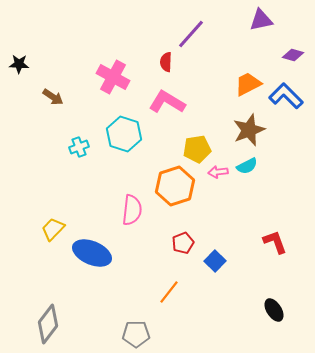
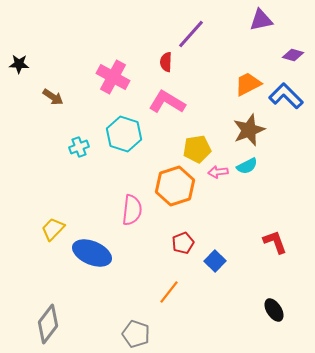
gray pentagon: rotated 20 degrees clockwise
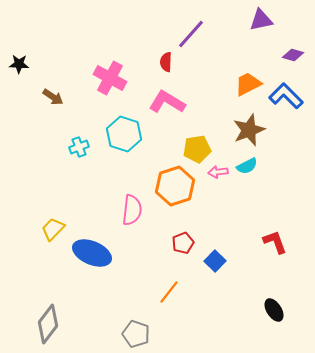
pink cross: moved 3 px left, 1 px down
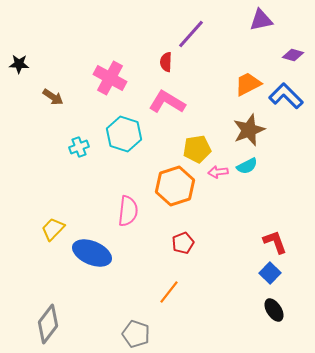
pink semicircle: moved 4 px left, 1 px down
blue square: moved 55 px right, 12 px down
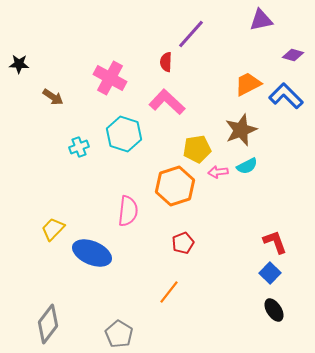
pink L-shape: rotated 12 degrees clockwise
brown star: moved 8 px left
gray pentagon: moved 17 px left; rotated 12 degrees clockwise
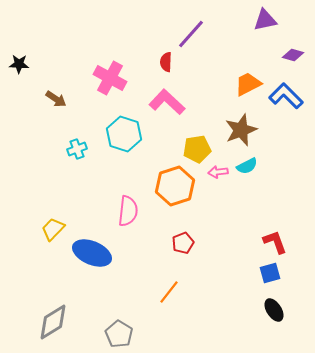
purple triangle: moved 4 px right
brown arrow: moved 3 px right, 2 px down
cyan cross: moved 2 px left, 2 px down
blue square: rotated 30 degrees clockwise
gray diamond: moved 5 px right, 2 px up; rotated 21 degrees clockwise
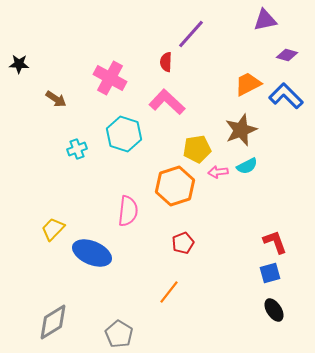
purple diamond: moved 6 px left
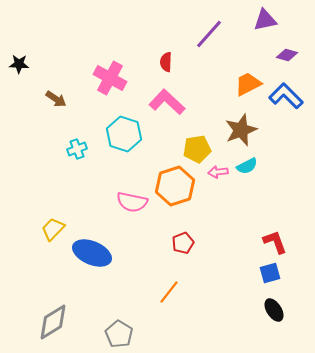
purple line: moved 18 px right
pink semicircle: moved 4 px right, 9 px up; rotated 96 degrees clockwise
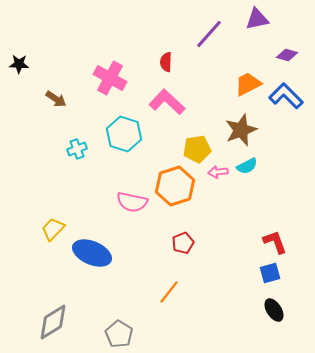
purple triangle: moved 8 px left, 1 px up
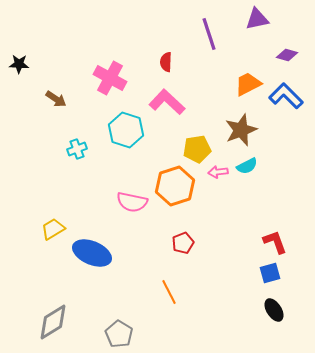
purple line: rotated 60 degrees counterclockwise
cyan hexagon: moved 2 px right, 4 px up
yellow trapezoid: rotated 15 degrees clockwise
orange line: rotated 65 degrees counterclockwise
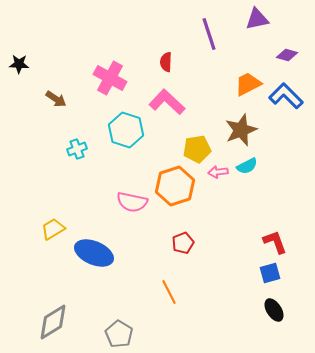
blue ellipse: moved 2 px right
